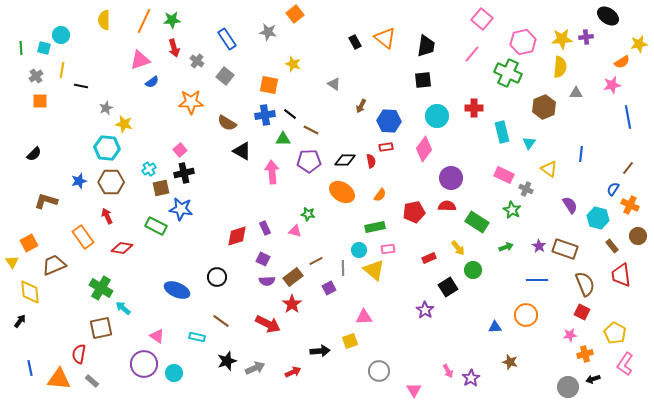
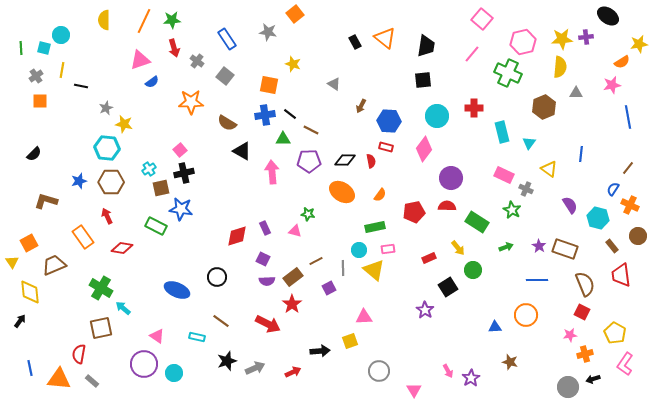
red rectangle at (386, 147): rotated 24 degrees clockwise
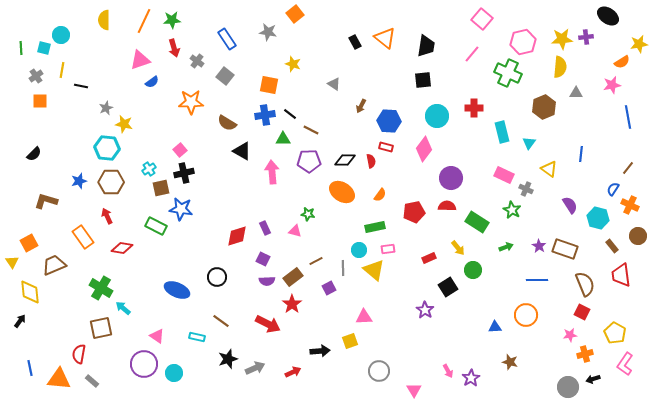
black star at (227, 361): moved 1 px right, 2 px up
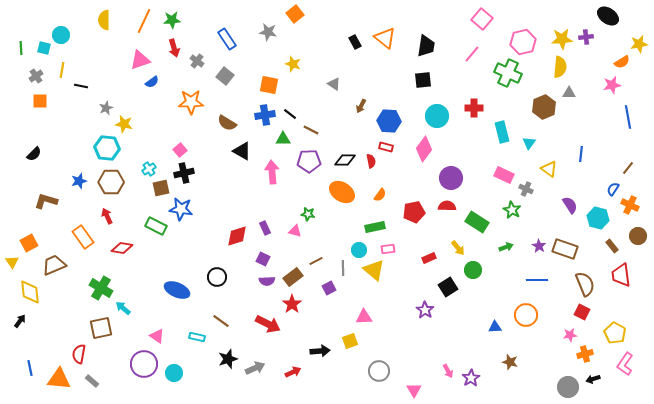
gray triangle at (576, 93): moved 7 px left
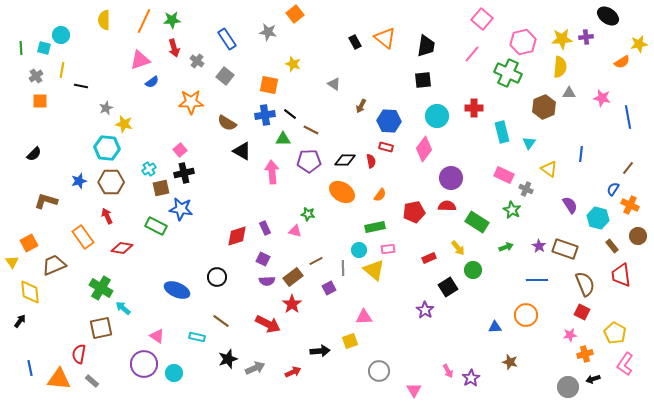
pink star at (612, 85): moved 10 px left, 13 px down; rotated 24 degrees clockwise
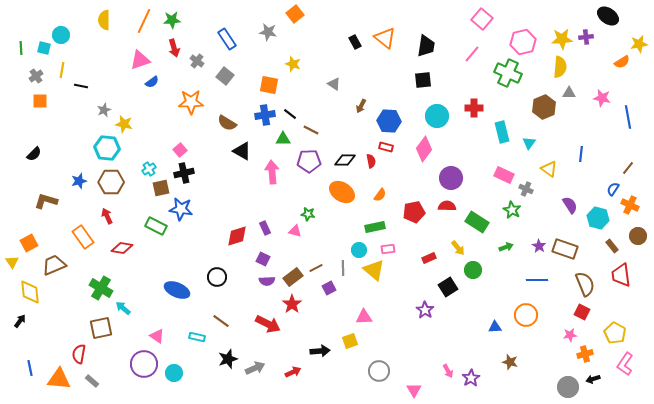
gray star at (106, 108): moved 2 px left, 2 px down
brown line at (316, 261): moved 7 px down
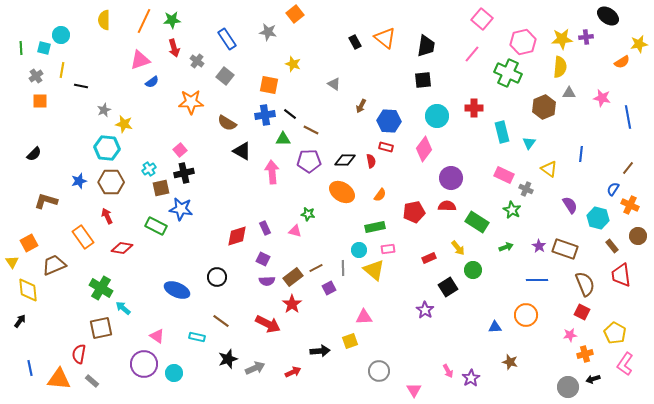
yellow diamond at (30, 292): moved 2 px left, 2 px up
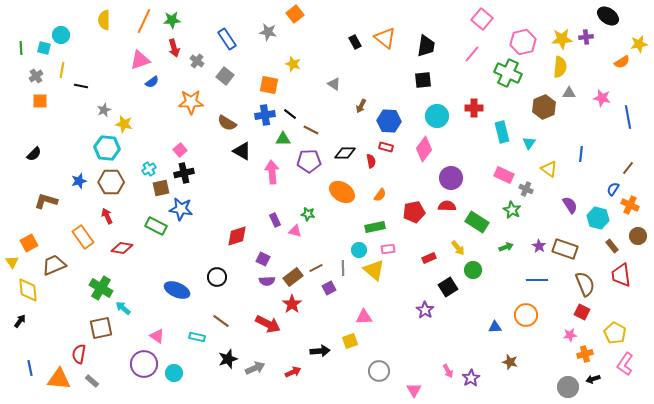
black diamond at (345, 160): moved 7 px up
purple rectangle at (265, 228): moved 10 px right, 8 px up
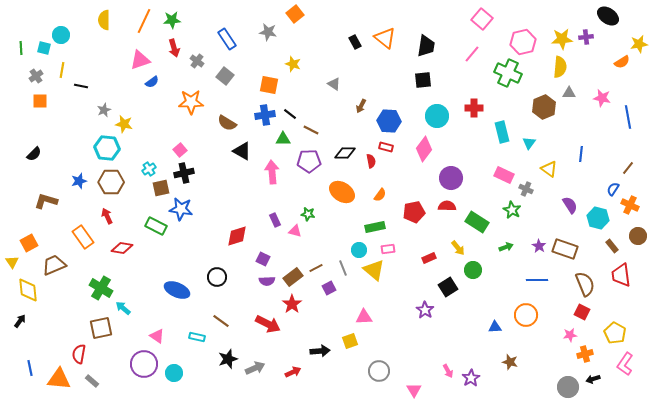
gray line at (343, 268): rotated 21 degrees counterclockwise
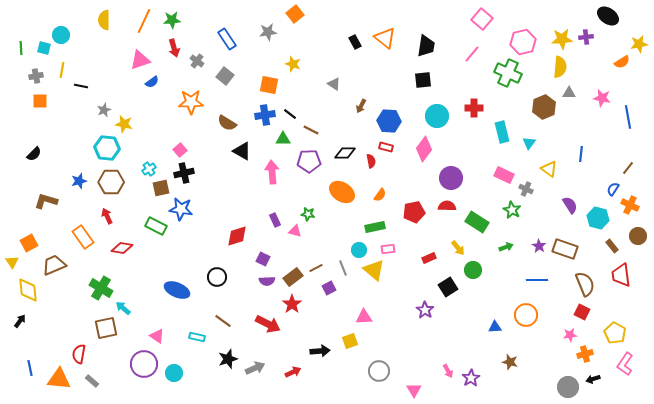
gray star at (268, 32): rotated 18 degrees counterclockwise
gray cross at (36, 76): rotated 24 degrees clockwise
brown line at (221, 321): moved 2 px right
brown square at (101, 328): moved 5 px right
